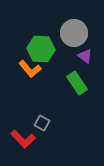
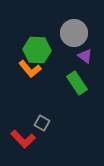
green hexagon: moved 4 px left, 1 px down
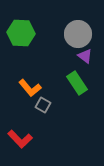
gray circle: moved 4 px right, 1 px down
green hexagon: moved 16 px left, 17 px up
orange L-shape: moved 19 px down
gray square: moved 1 px right, 18 px up
red L-shape: moved 3 px left
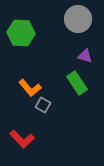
gray circle: moved 15 px up
purple triangle: rotated 21 degrees counterclockwise
red L-shape: moved 2 px right
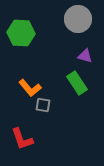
gray square: rotated 21 degrees counterclockwise
red L-shape: rotated 25 degrees clockwise
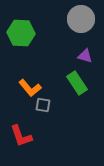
gray circle: moved 3 px right
red L-shape: moved 1 px left, 3 px up
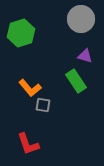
green hexagon: rotated 20 degrees counterclockwise
green rectangle: moved 1 px left, 2 px up
red L-shape: moved 7 px right, 8 px down
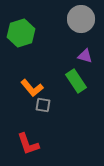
orange L-shape: moved 2 px right
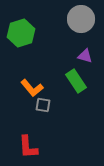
red L-shape: moved 3 px down; rotated 15 degrees clockwise
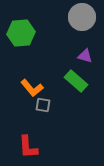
gray circle: moved 1 px right, 2 px up
green hexagon: rotated 12 degrees clockwise
green rectangle: rotated 15 degrees counterclockwise
